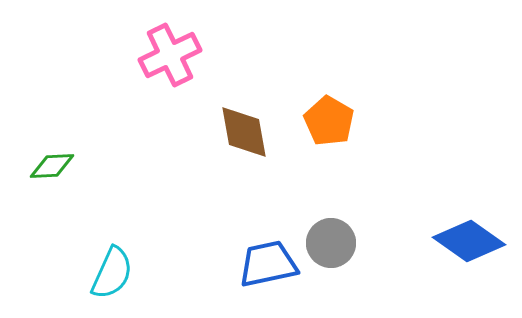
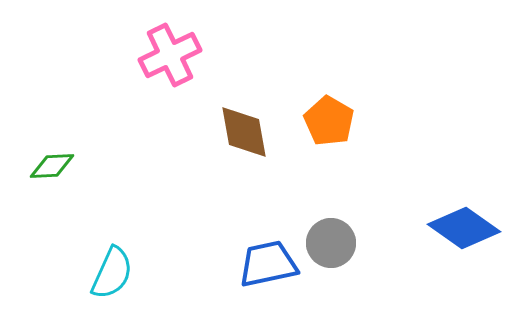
blue diamond: moved 5 px left, 13 px up
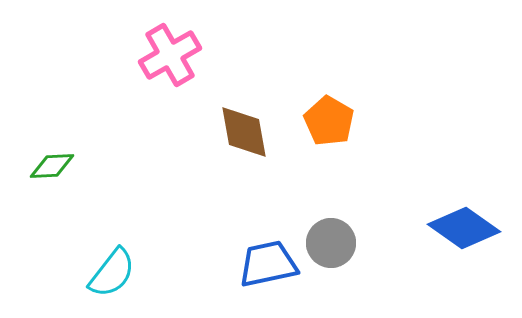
pink cross: rotated 4 degrees counterclockwise
cyan semicircle: rotated 14 degrees clockwise
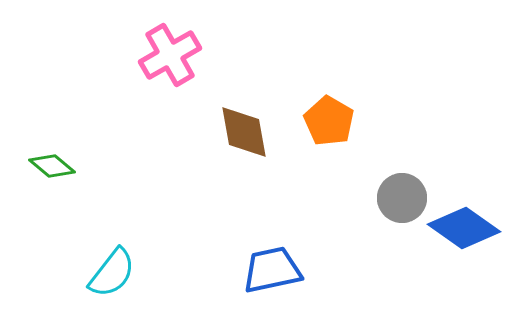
green diamond: rotated 42 degrees clockwise
gray circle: moved 71 px right, 45 px up
blue trapezoid: moved 4 px right, 6 px down
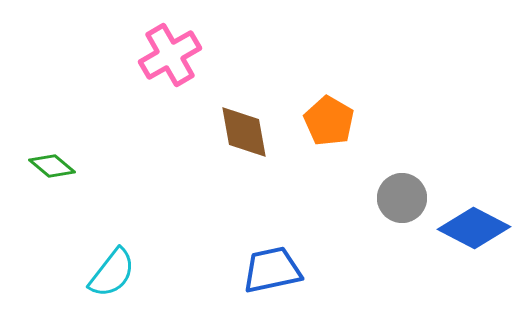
blue diamond: moved 10 px right; rotated 8 degrees counterclockwise
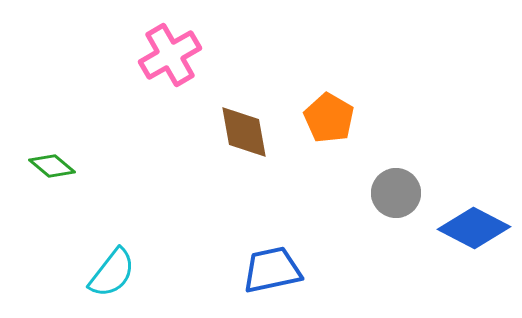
orange pentagon: moved 3 px up
gray circle: moved 6 px left, 5 px up
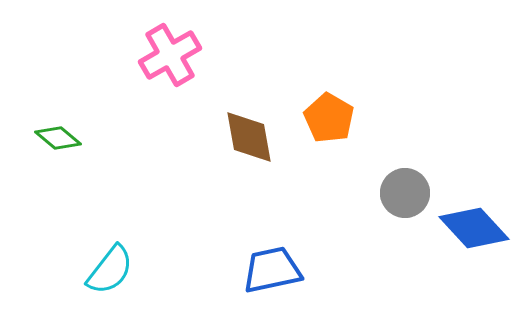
brown diamond: moved 5 px right, 5 px down
green diamond: moved 6 px right, 28 px up
gray circle: moved 9 px right
blue diamond: rotated 20 degrees clockwise
cyan semicircle: moved 2 px left, 3 px up
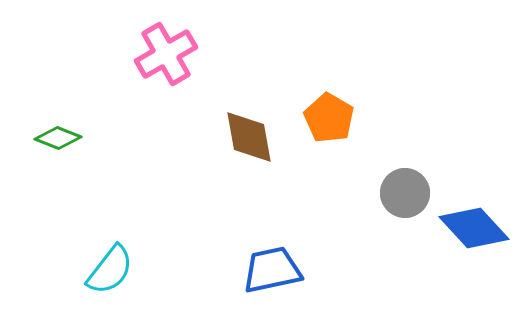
pink cross: moved 4 px left, 1 px up
green diamond: rotated 18 degrees counterclockwise
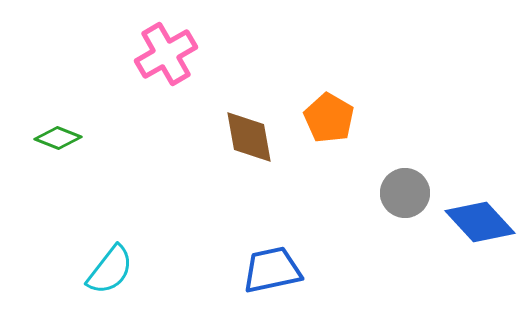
blue diamond: moved 6 px right, 6 px up
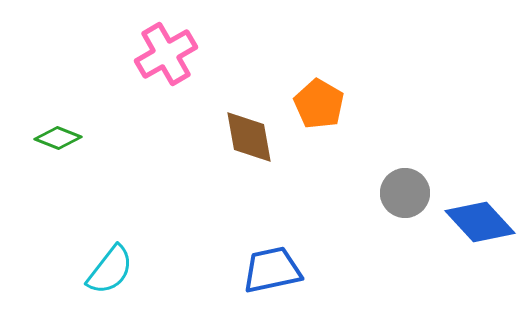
orange pentagon: moved 10 px left, 14 px up
